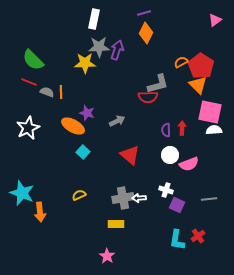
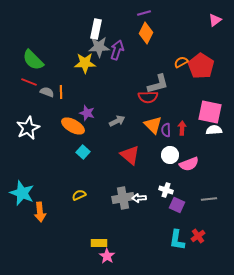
white rectangle: moved 2 px right, 10 px down
orange triangle: moved 45 px left, 40 px down
yellow rectangle: moved 17 px left, 19 px down
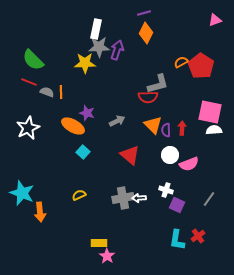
pink triangle: rotated 16 degrees clockwise
gray line: rotated 49 degrees counterclockwise
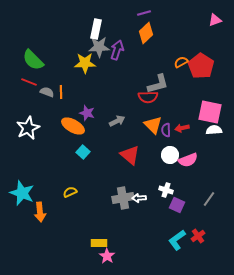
orange diamond: rotated 20 degrees clockwise
red arrow: rotated 104 degrees counterclockwise
pink semicircle: moved 1 px left, 4 px up
yellow semicircle: moved 9 px left, 3 px up
cyan L-shape: rotated 45 degrees clockwise
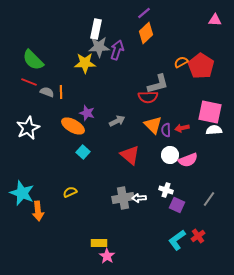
purple line: rotated 24 degrees counterclockwise
pink triangle: rotated 24 degrees clockwise
orange arrow: moved 2 px left, 1 px up
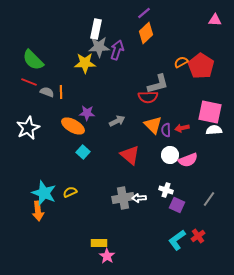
purple star: rotated 14 degrees counterclockwise
cyan star: moved 22 px right
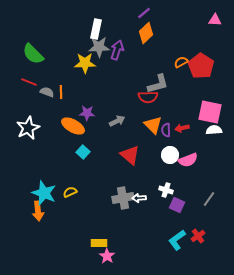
green semicircle: moved 6 px up
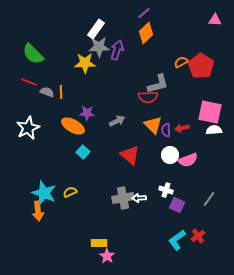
white rectangle: rotated 24 degrees clockwise
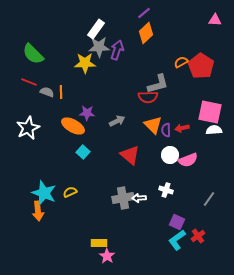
purple square: moved 17 px down
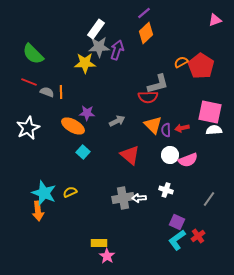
pink triangle: rotated 24 degrees counterclockwise
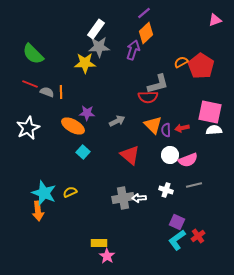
purple arrow: moved 16 px right
red line: moved 1 px right, 2 px down
gray line: moved 15 px left, 14 px up; rotated 42 degrees clockwise
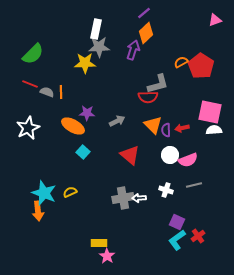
white rectangle: rotated 24 degrees counterclockwise
green semicircle: rotated 90 degrees counterclockwise
